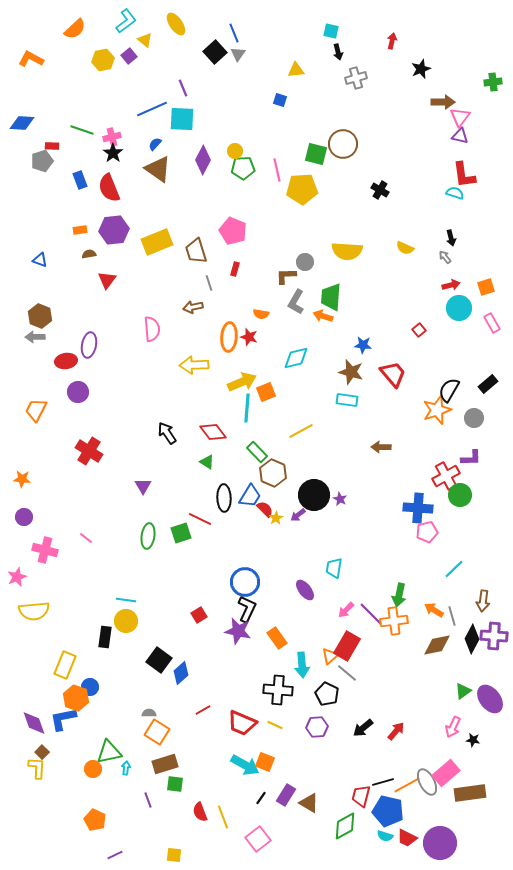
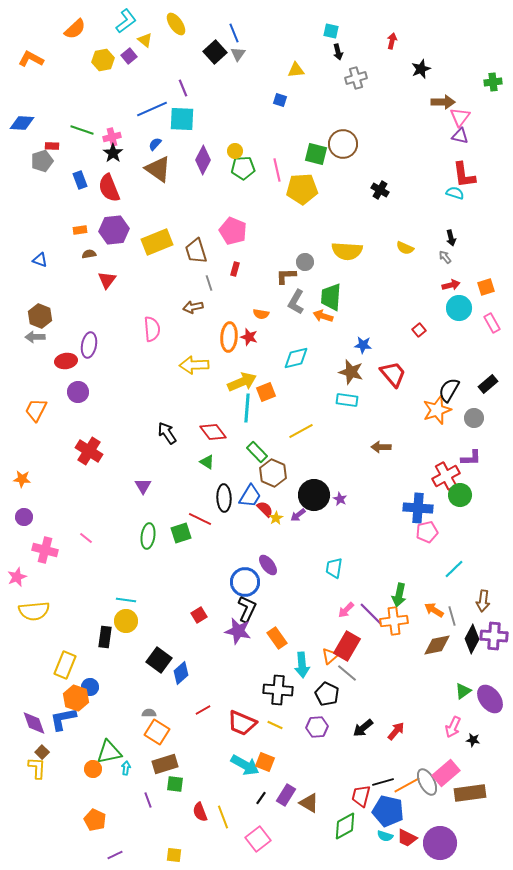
purple ellipse at (305, 590): moved 37 px left, 25 px up
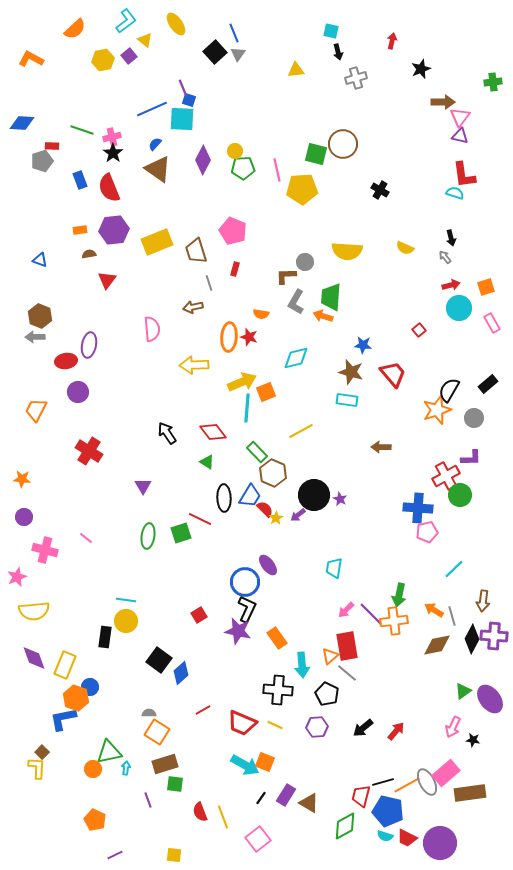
blue square at (280, 100): moved 91 px left
red rectangle at (347, 646): rotated 40 degrees counterclockwise
purple diamond at (34, 723): moved 65 px up
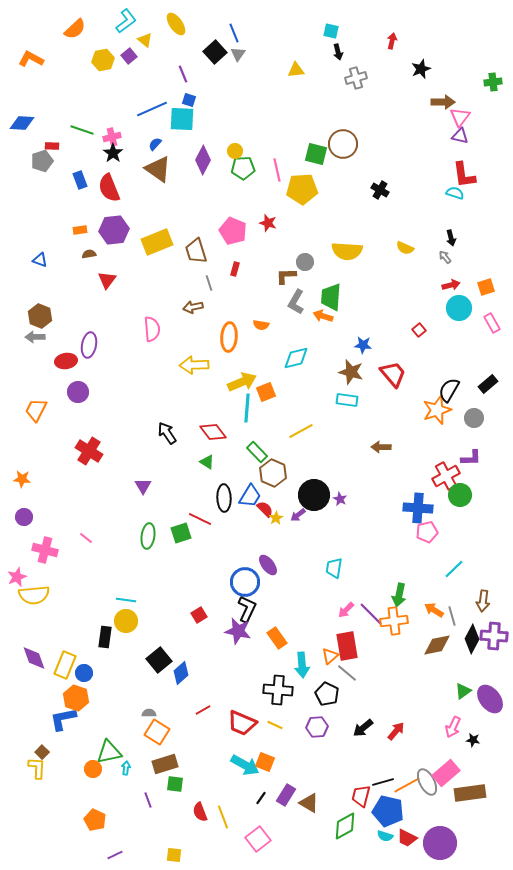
purple line at (183, 88): moved 14 px up
orange semicircle at (261, 314): moved 11 px down
red star at (249, 337): moved 19 px right, 114 px up
yellow semicircle at (34, 611): moved 16 px up
black square at (159, 660): rotated 15 degrees clockwise
blue circle at (90, 687): moved 6 px left, 14 px up
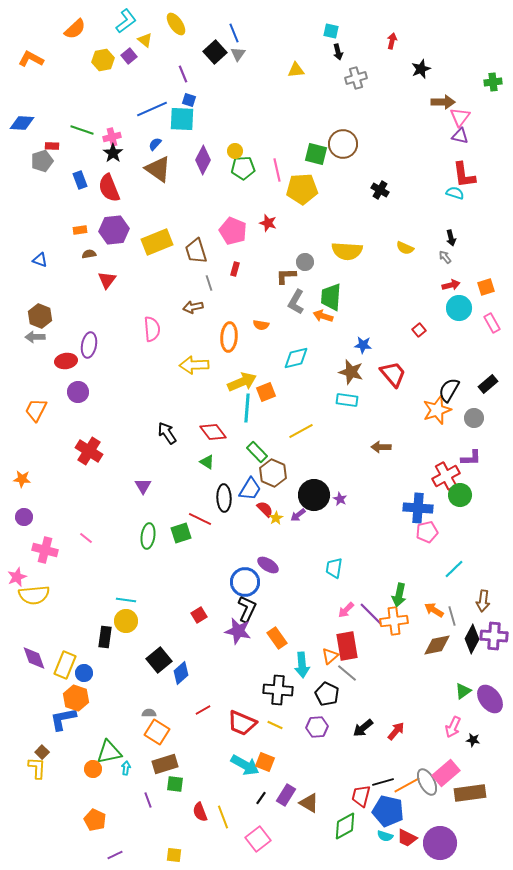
blue trapezoid at (250, 496): moved 7 px up
purple ellipse at (268, 565): rotated 20 degrees counterclockwise
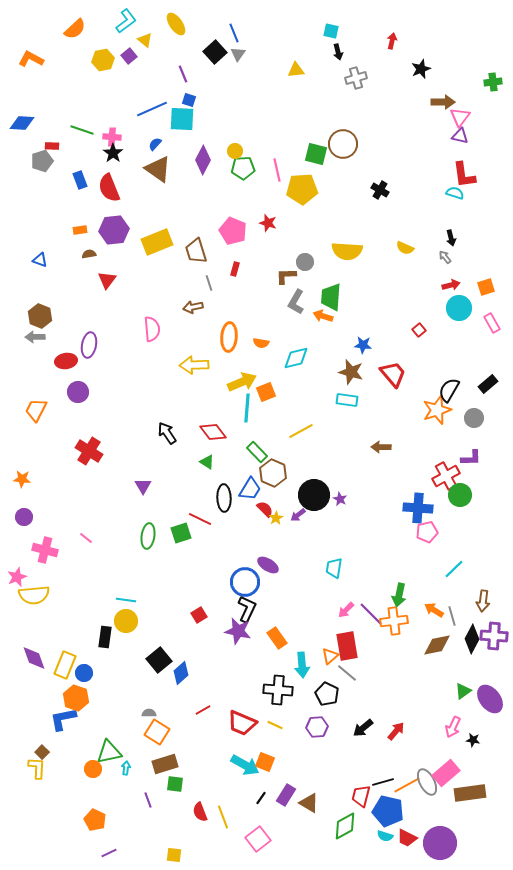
pink cross at (112, 137): rotated 18 degrees clockwise
orange semicircle at (261, 325): moved 18 px down
purple line at (115, 855): moved 6 px left, 2 px up
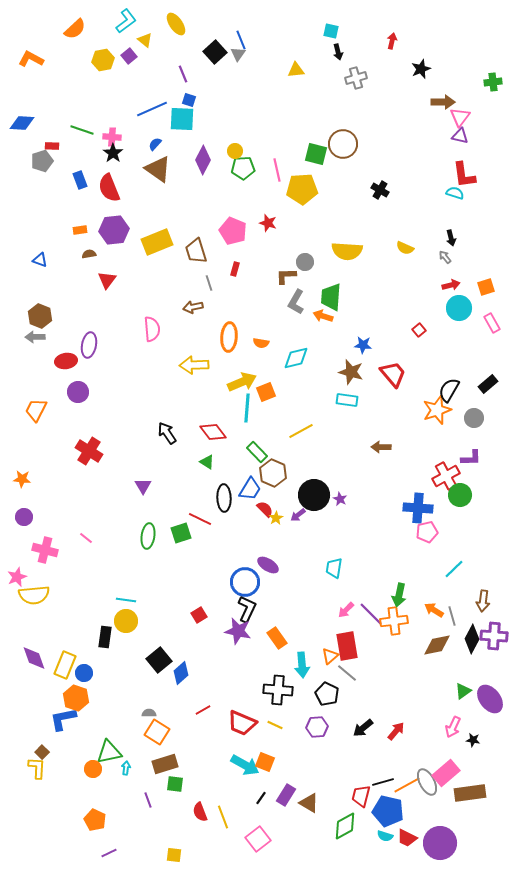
blue line at (234, 33): moved 7 px right, 7 px down
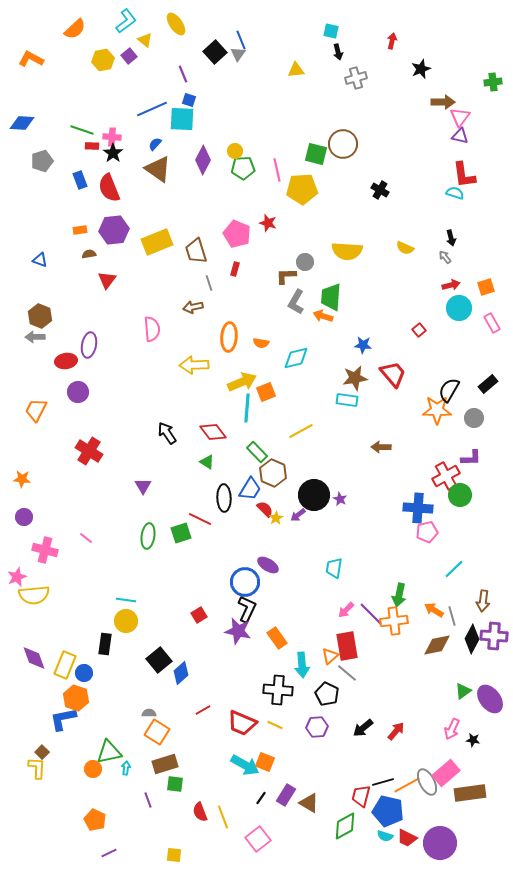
red rectangle at (52, 146): moved 40 px right
pink pentagon at (233, 231): moved 4 px right, 3 px down
brown star at (351, 372): moved 4 px right, 6 px down; rotated 25 degrees counterclockwise
orange star at (437, 410): rotated 20 degrees clockwise
black rectangle at (105, 637): moved 7 px down
pink arrow at (453, 727): moved 1 px left, 2 px down
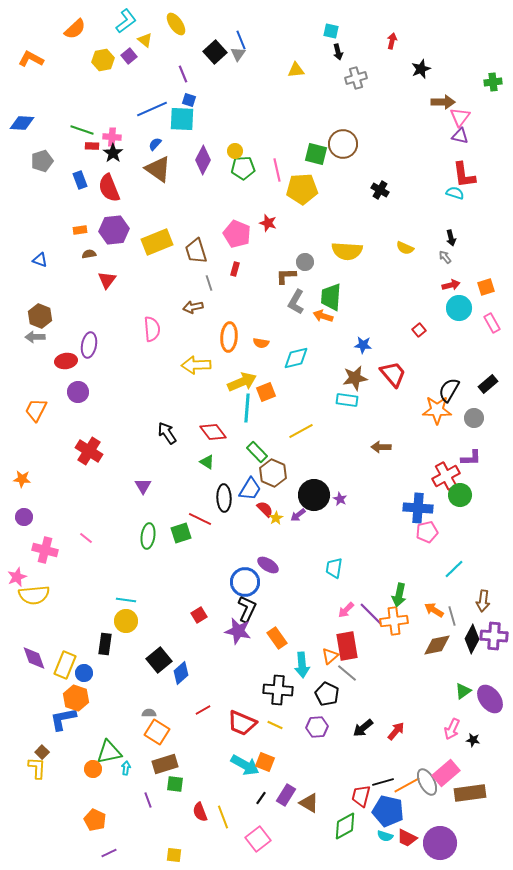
yellow arrow at (194, 365): moved 2 px right
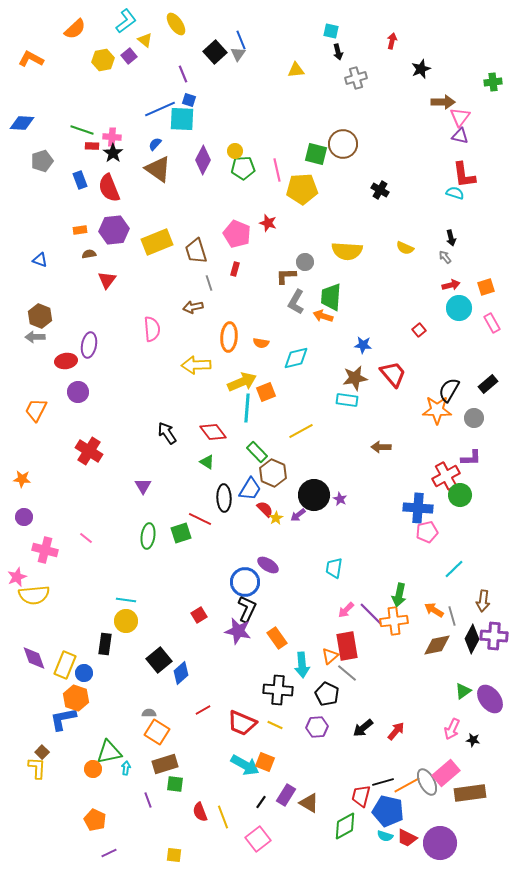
blue line at (152, 109): moved 8 px right
black line at (261, 798): moved 4 px down
